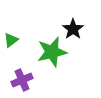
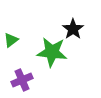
green star: rotated 20 degrees clockwise
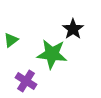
green star: moved 2 px down
purple cross: moved 4 px right, 1 px down; rotated 35 degrees counterclockwise
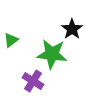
black star: moved 1 px left
purple cross: moved 7 px right
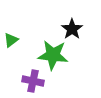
green star: moved 1 px right, 1 px down
purple cross: rotated 20 degrees counterclockwise
